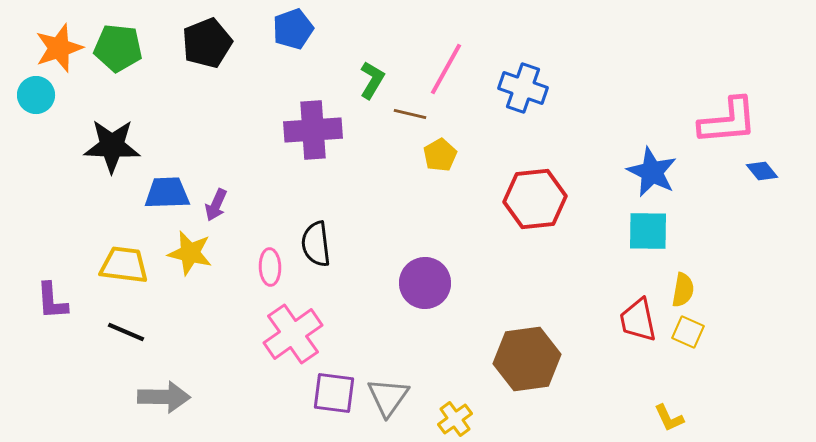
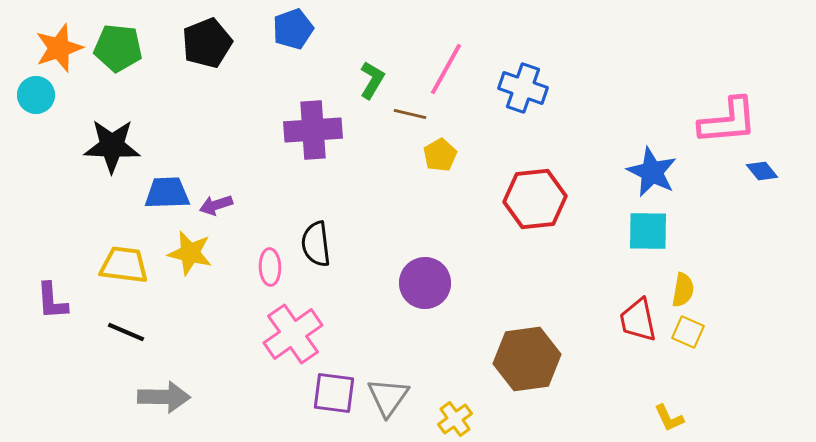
purple arrow: rotated 48 degrees clockwise
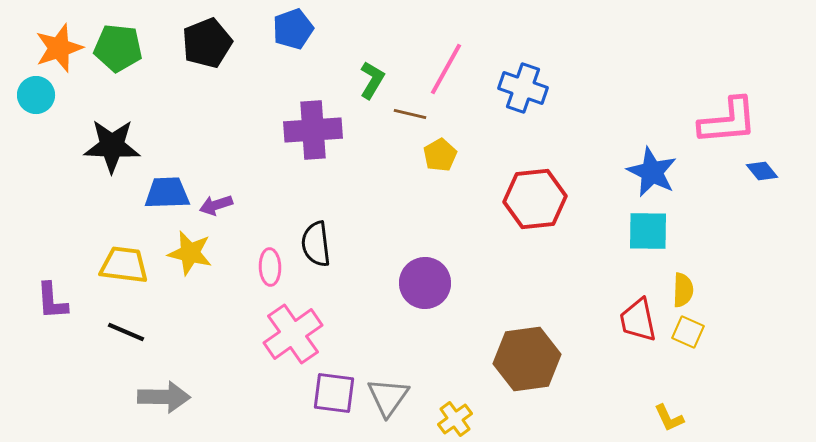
yellow semicircle: rotated 8 degrees counterclockwise
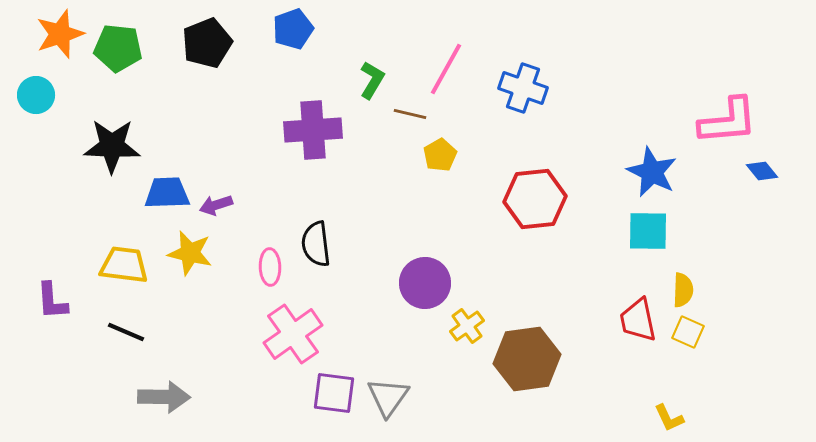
orange star: moved 1 px right, 14 px up
yellow cross: moved 12 px right, 93 px up
